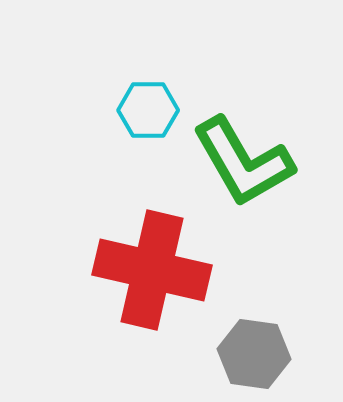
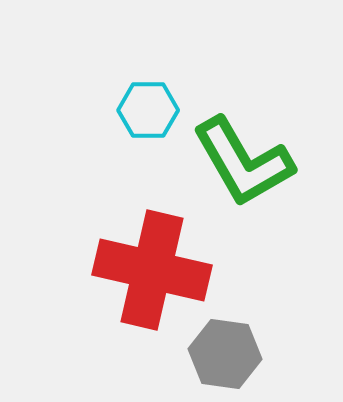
gray hexagon: moved 29 px left
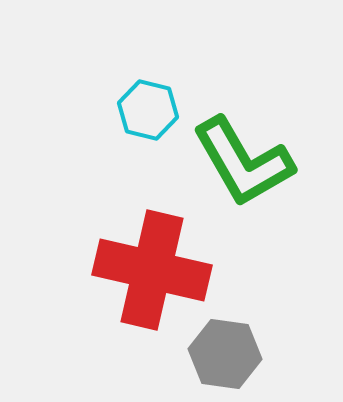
cyan hexagon: rotated 14 degrees clockwise
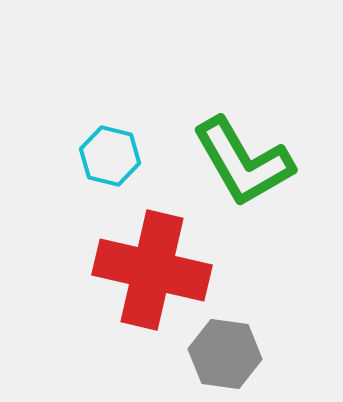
cyan hexagon: moved 38 px left, 46 px down
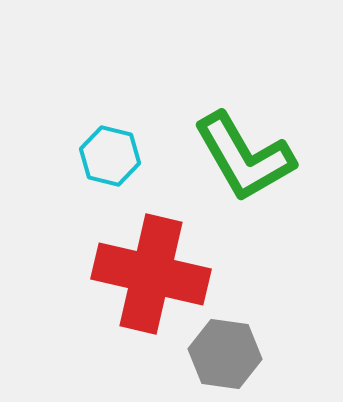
green L-shape: moved 1 px right, 5 px up
red cross: moved 1 px left, 4 px down
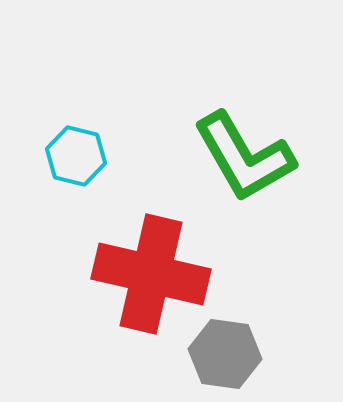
cyan hexagon: moved 34 px left
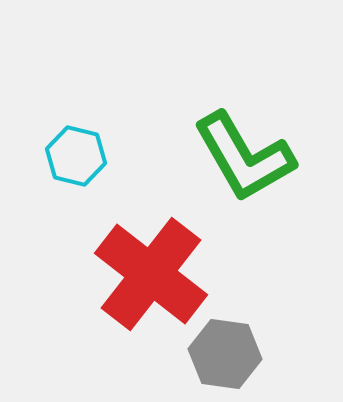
red cross: rotated 25 degrees clockwise
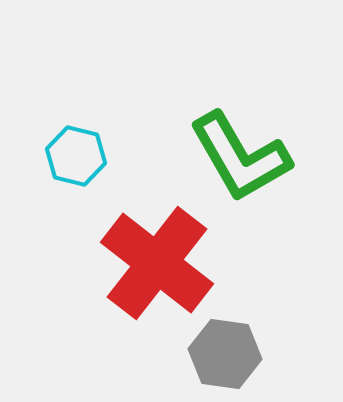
green L-shape: moved 4 px left
red cross: moved 6 px right, 11 px up
